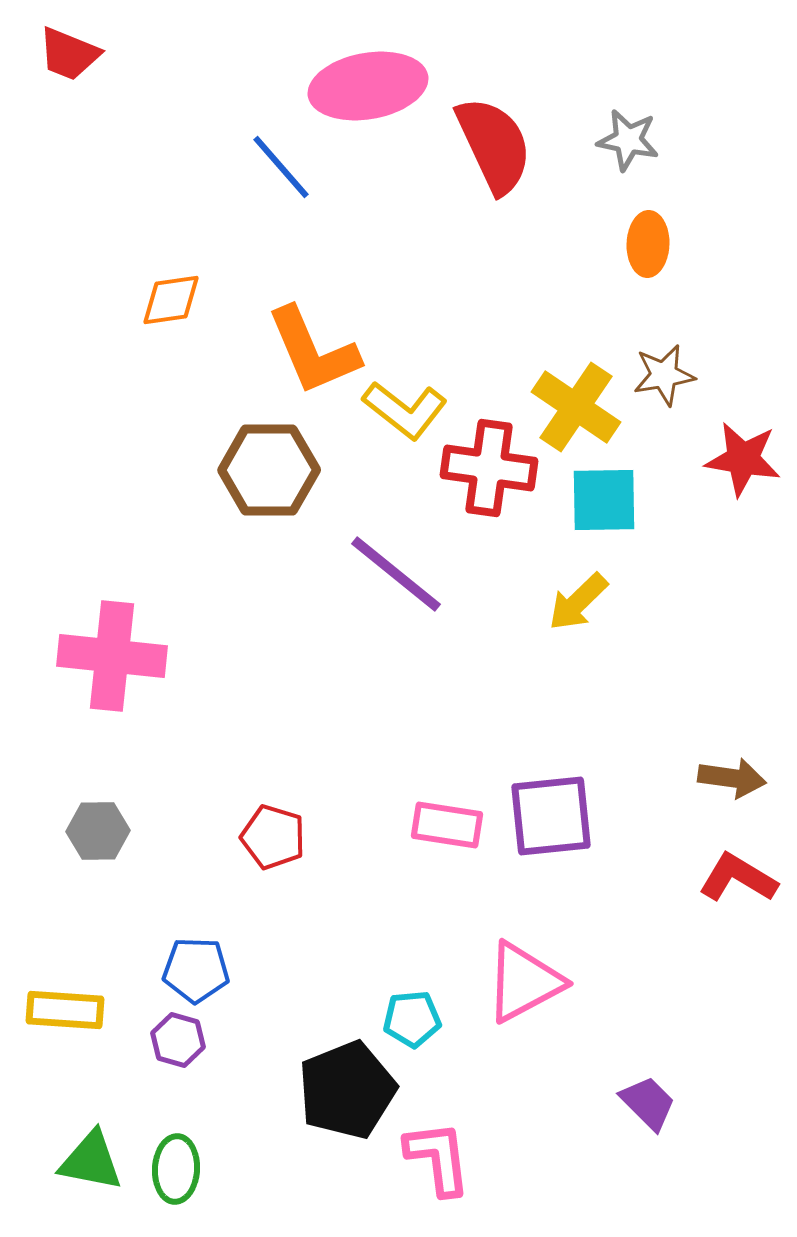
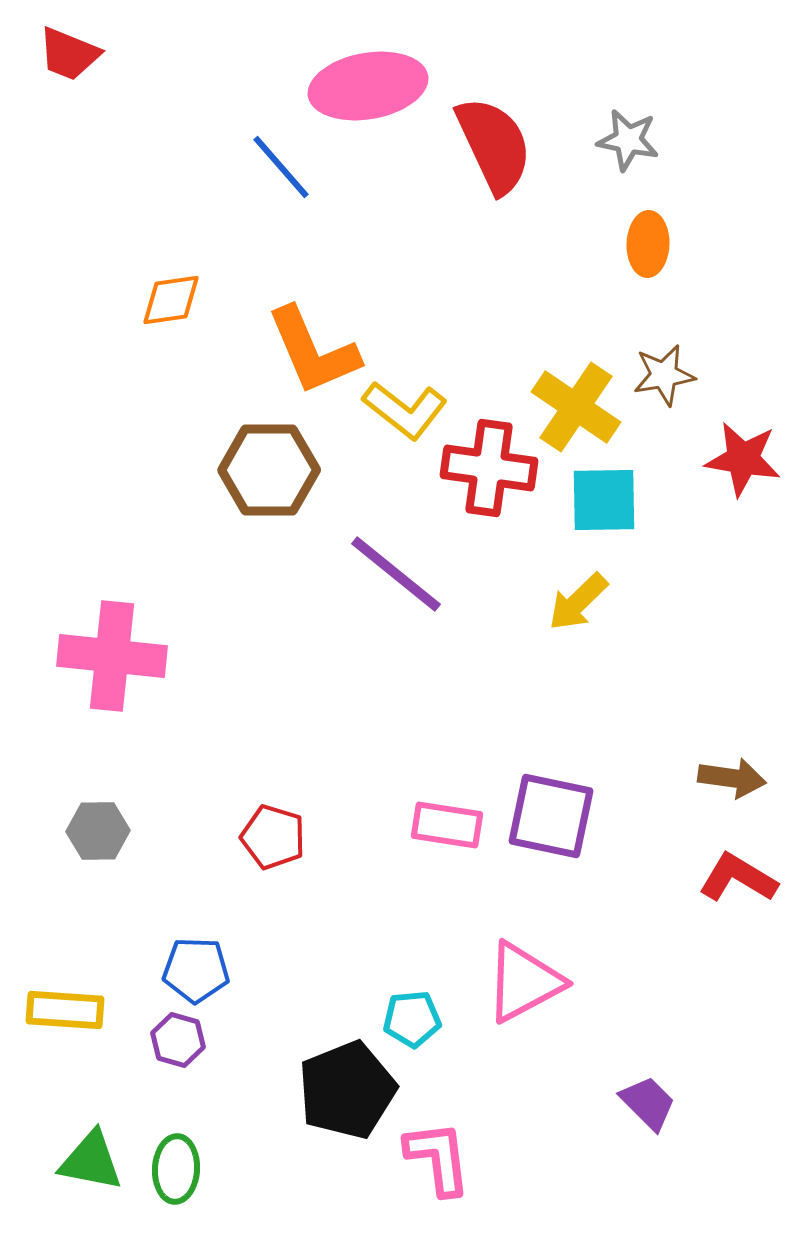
purple square: rotated 18 degrees clockwise
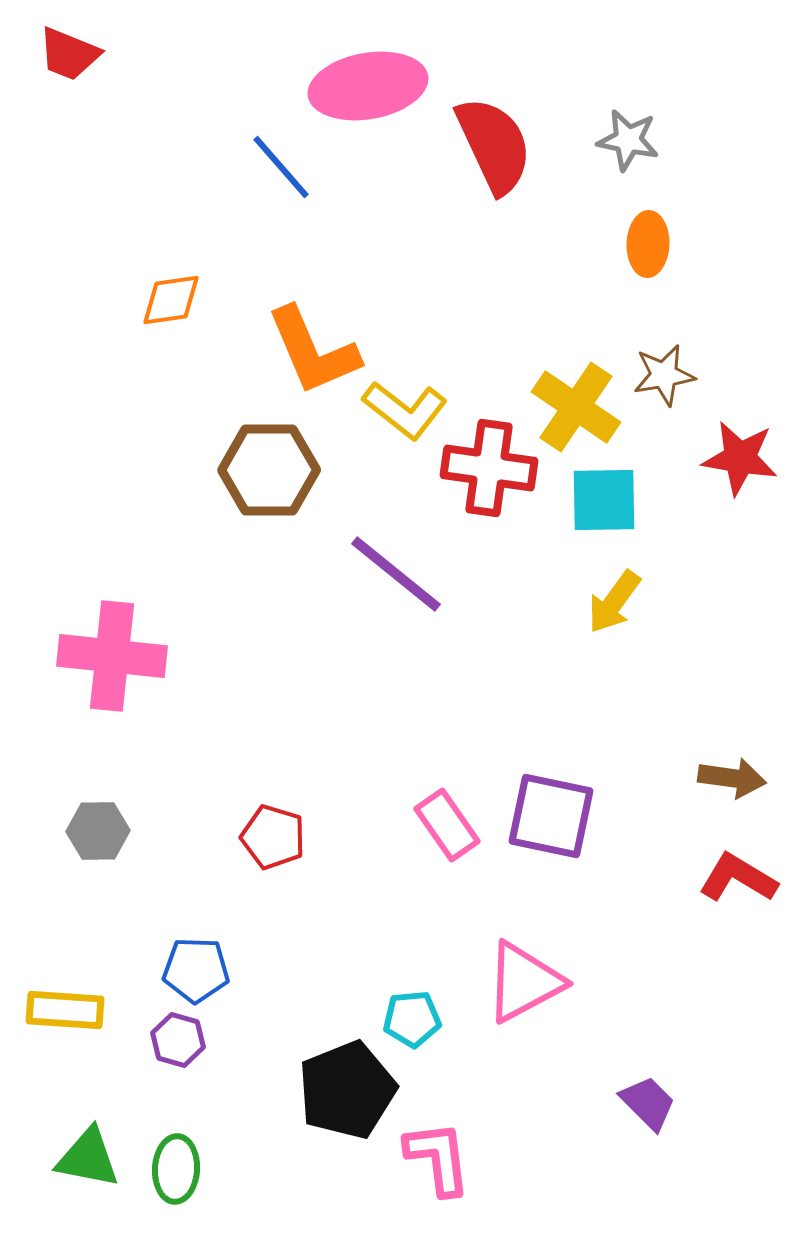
red star: moved 3 px left, 1 px up
yellow arrow: moved 36 px right; rotated 10 degrees counterclockwise
pink rectangle: rotated 46 degrees clockwise
green triangle: moved 3 px left, 3 px up
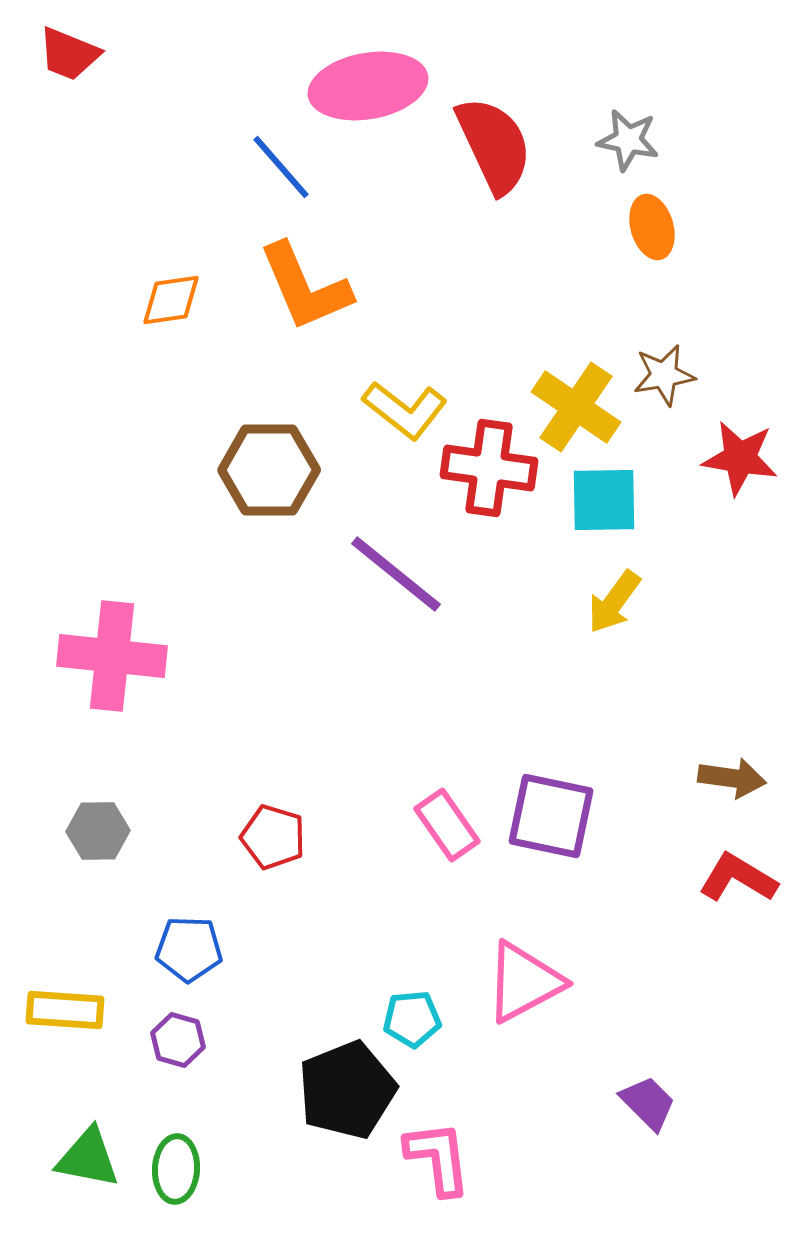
orange ellipse: moved 4 px right, 17 px up; rotated 18 degrees counterclockwise
orange L-shape: moved 8 px left, 64 px up
blue pentagon: moved 7 px left, 21 px up
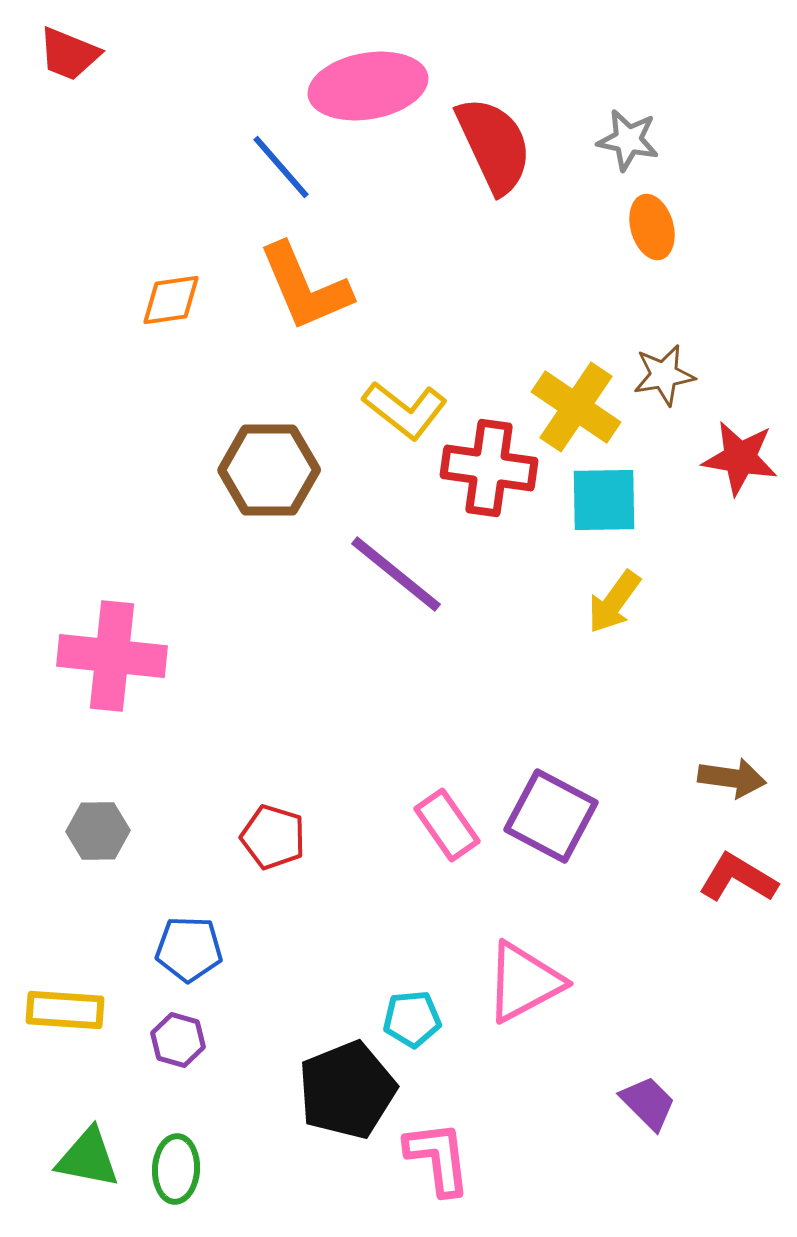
purple square: rotated 16 degrees clockwise
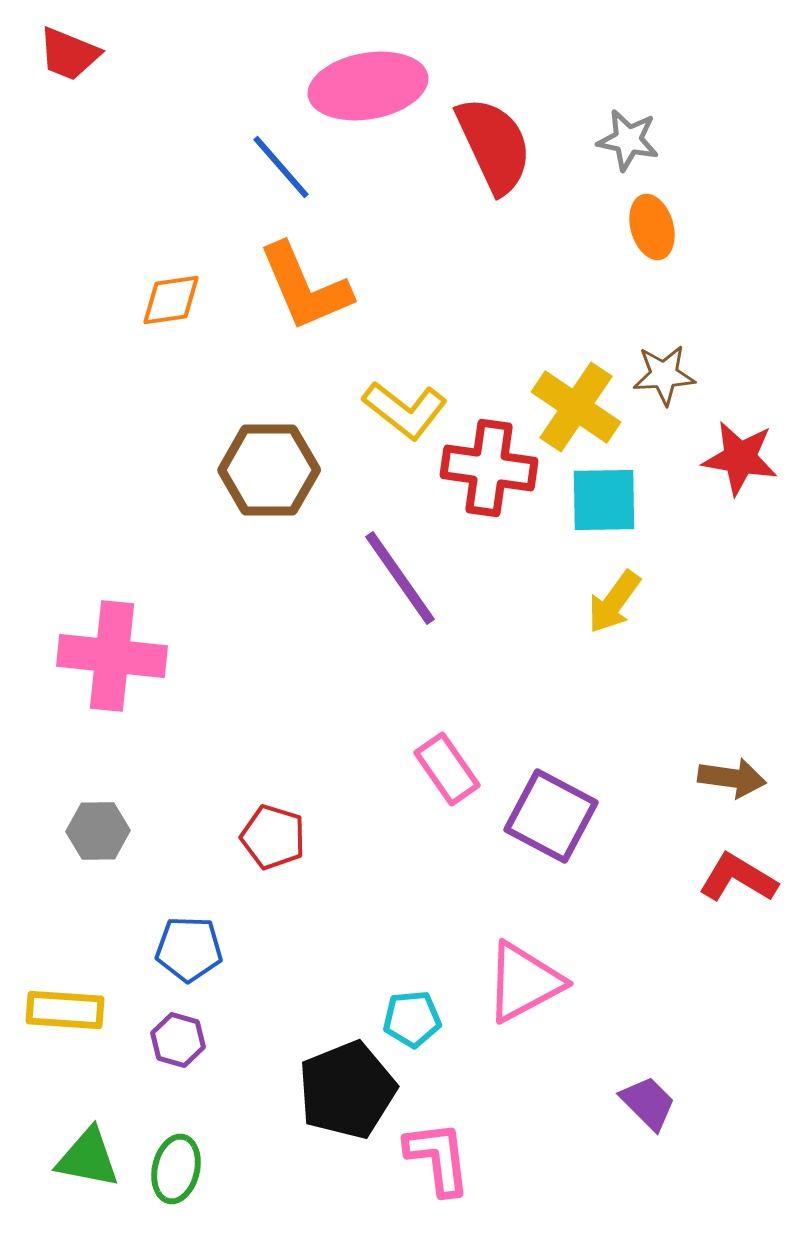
brown star: rotated 6 degrees clockwise
purple line: moved 4 px right, 4 px down; rotated 16 degrees clockwise
pink rectangle: moved 56 px up
green ellipse: rotated 10 degrees clockwise
